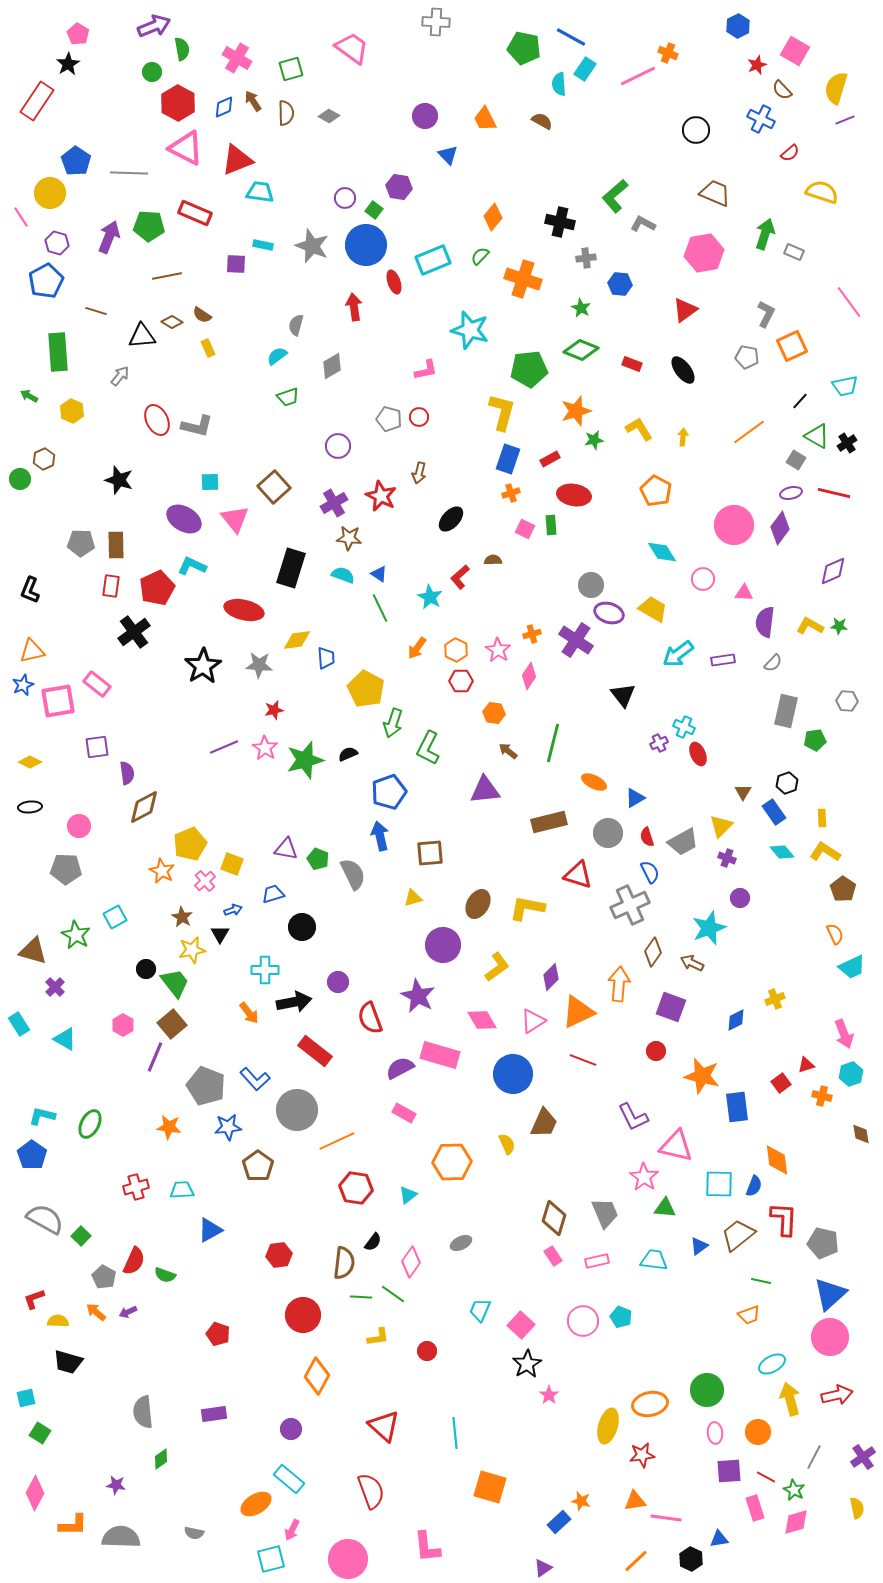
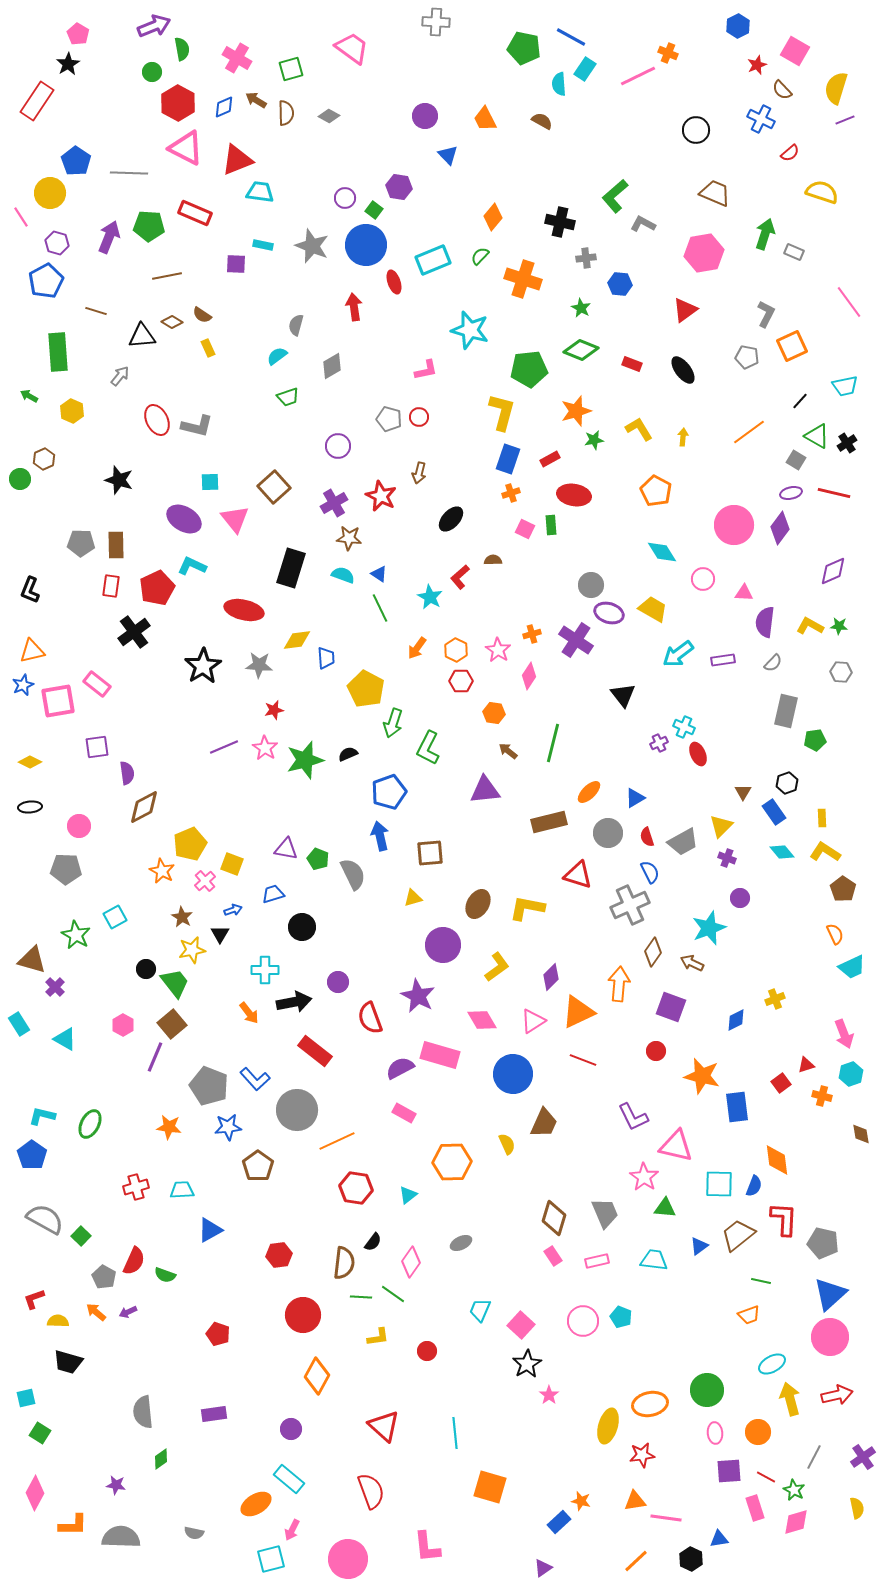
brown arrow at (253, 101): moved 3 px right, 1 px up; rotated 25 degrees counterclockwise
gray hexagon at (847, 701): moved 6 px left, 29 px up
orange ellipse at (594, 782): moved 5 px left, 10 px down; rotated 70 degrees counterclockwise
brown triangle at (33, 951): moved 1 px left, 9 px down
gray pentagon at (206, 1086): moved 3 px right
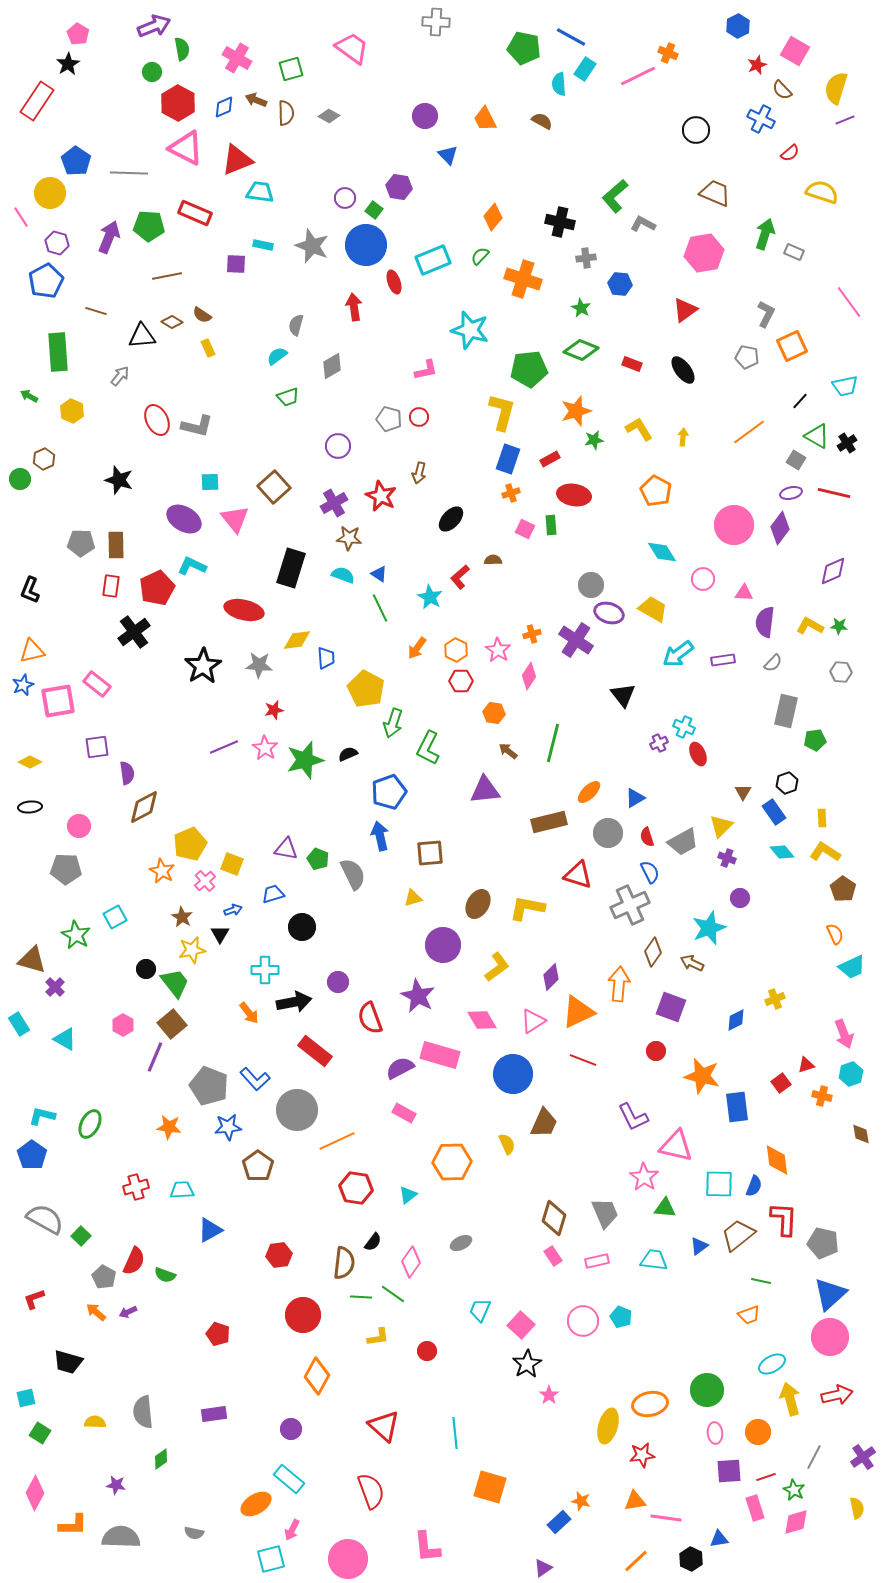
brown arrow at (256, 100): rotated 10 degrees counterclockwise
yellow semicircle at (58, 1321): moved 37 px right, 101 px down
red line at (766, 1477): rotated 48 degrees counterclockwise
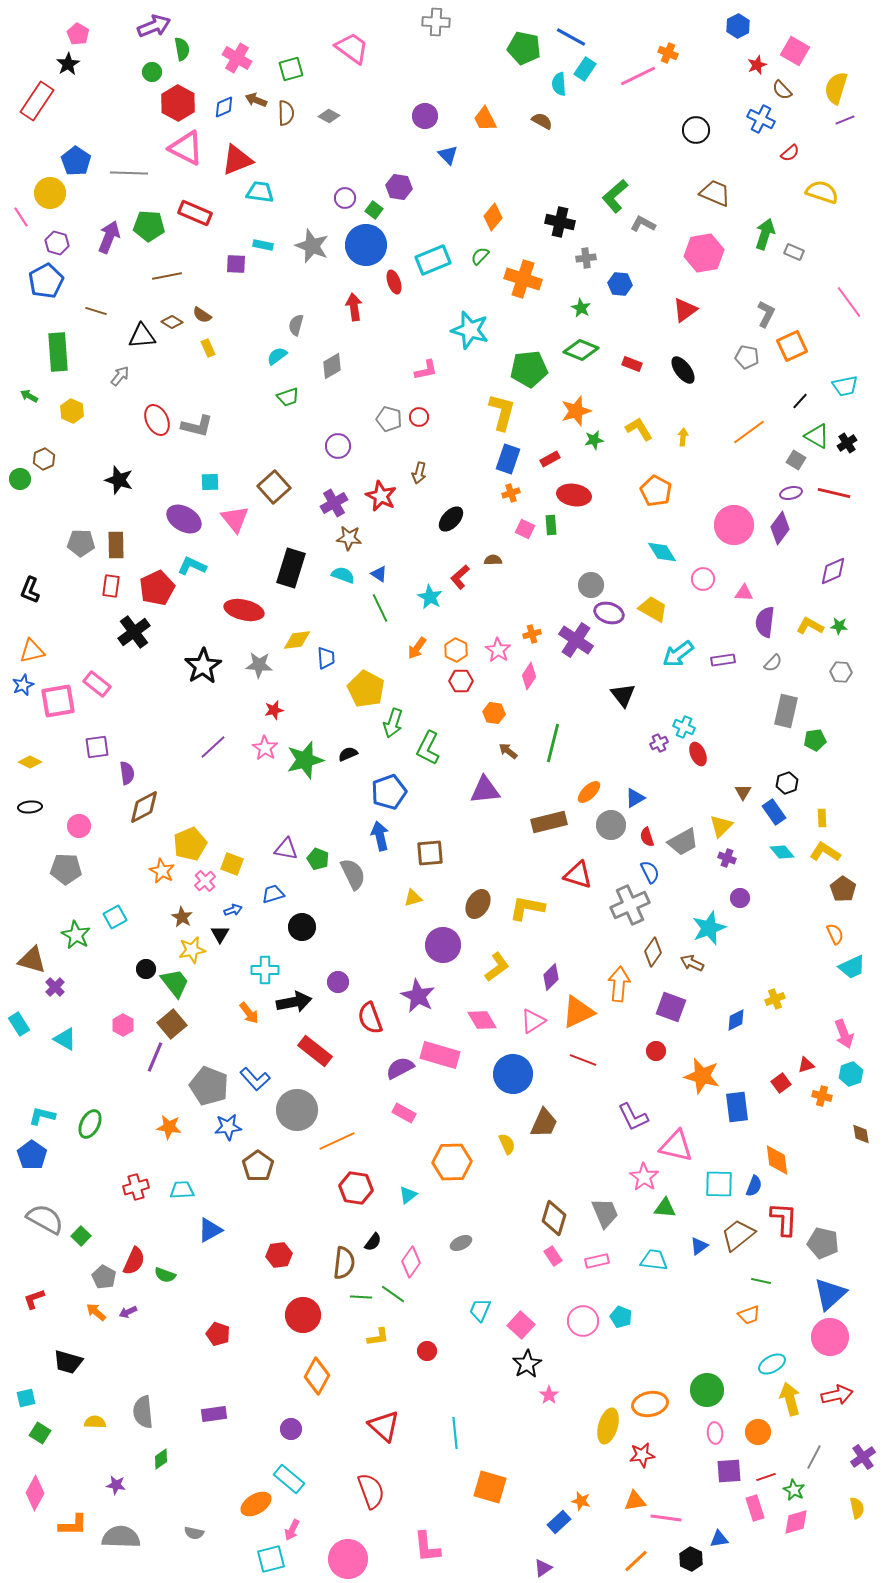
purple line at (224, 747): moved 11 px left; rotated 20 degrees counterclockwise
gray circle at (608, 833): moved 3 px right, 8 px up
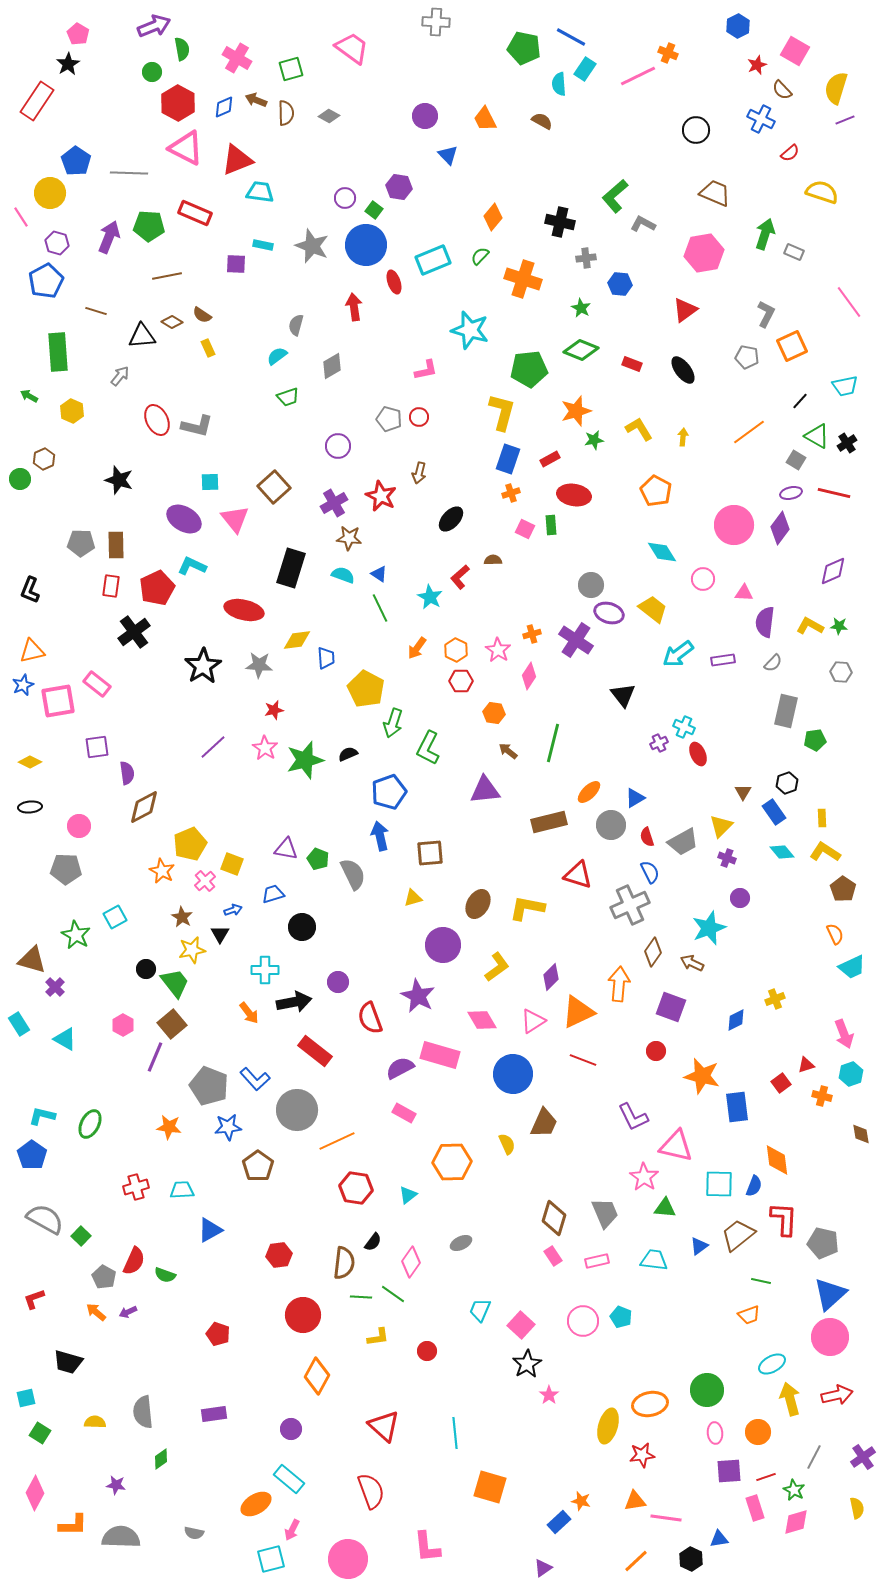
yellow trapezoid at (653, 609): rotated 8 degrees clockwise
